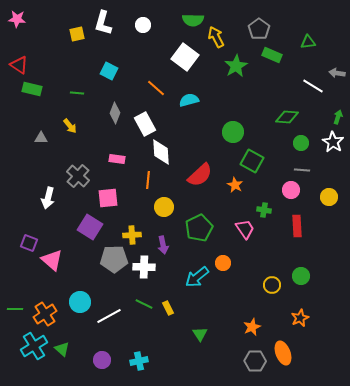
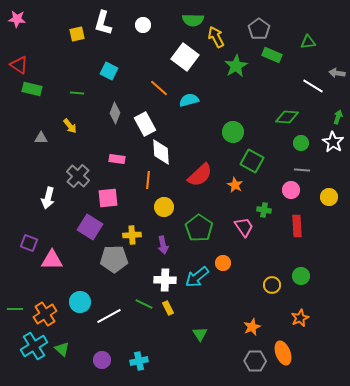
orange line at (156, 88): moved 3 px right
green pentagon at (199, 228): rotated 12 degrees counterclockwise
pink trapezoid at (245, 229): moved 1 px left, 2 px up
pink triangle at (52, 260): rotated 40 degrees counterclockwise
white cross at (144, 267): moved 21 px right, 13 px down
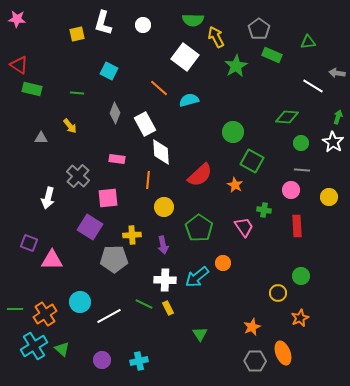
yellow circle at (272, 285): moved 6 px right, 8 px down
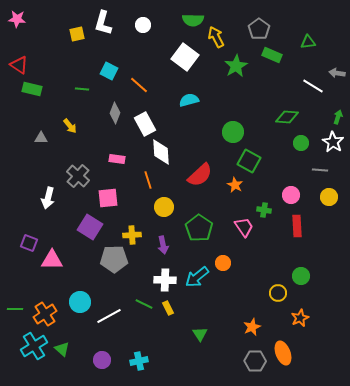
orange line at (159, 88): moved 20 px left, 3 px up
green line at (77, 93): moved 5 px right, 4 px up
green square at (252, 161): moved 3 px left
gray line at (302, 170): moved 18 px right
orange line at (148, 180): rotated 24 degrees counterclockwise
pink circle at (291, 190): moved 5 px down
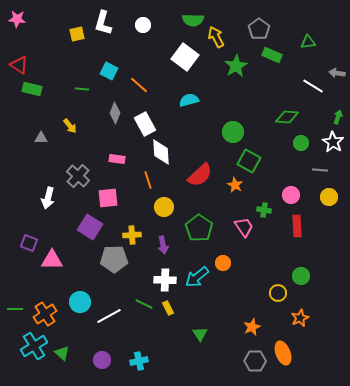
green triangle at (62, 349): moved 4 px down
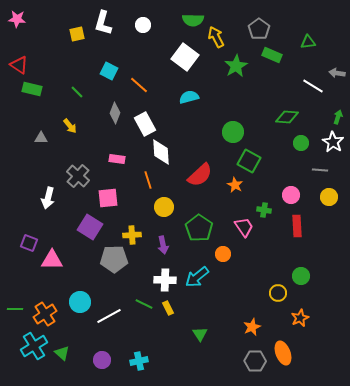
green line at (82, 89): moved 5 px left, 3 px down; rotated 40 degrees clockwise
cyan semicircle at (189, 100): moved 3 px up
orange circle at (223, 263): moved 9 px up
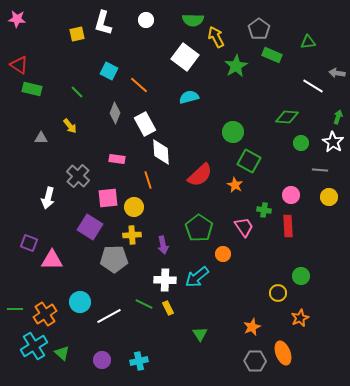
white circle at (143, 25): moved 3 px right, 5 px up
yellow circle at (164, 207): moved 30 px left
red rectangle at (297, 226): moved 9 px left
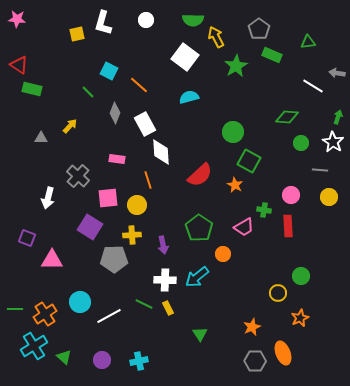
green line at (77, 92): moved 11 px right
yellow arrow at (70, 126): rotated 98 degrees counterclockwise
yellow circle at (134, 207): moved 3 px right, 2 px up
pink trapezoid at (244, 227): rotated 95 degrees clockwise
purple square at (29, 243): moved 2 px left, 5 px up
green triangle at (62, 353): moved 2 px right, 4 px down
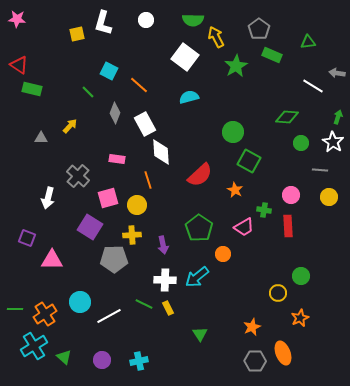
orange star at (235, 185): moved 5 px down
pink square at (108, 198): rotated 10 degrees counterclockwise
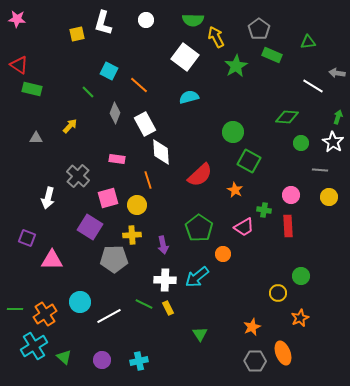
gray triangle at (41, 138): moved 5 px left
